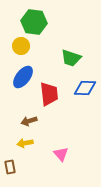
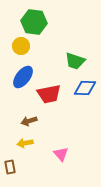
green trapezoid: moved 4 px right, 3 px down
red trapezoid: rotated 85 degrees clockwise
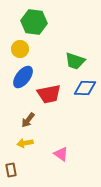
yellow circle: moved 1 px left, 3 px down
brown arrow: moved 1 px left, 1 px up; rotated 35 degrees counterclockwise
pink triangle: rotated 14 degrees counterclockwise
brown rectangle: moved 1 px right, 3 px down
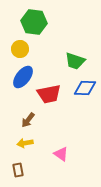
brown rectangle: moved 7 px right
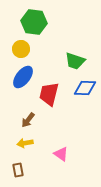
yellow circle: moved 1 px right
red trapezoid: rotated 115 degrees clockwise
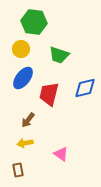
green trapezoid: moved 16 px left, 6 px up
blue ellipse: moved 1 px down
blue diamond: rotated 15 degrees counterclockwise
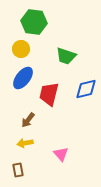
green trapezoid: moved 7 px right, 1 px down
blue diamond: moved 1 px right, 1 px down
pink triangle: rotated 14 degrees clockwise
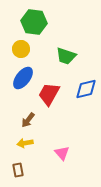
red trapezoid: rotated 15 degrees clockwise
pink triangle: moved 1 px right, 1 px up
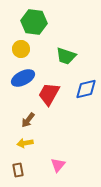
blue ellipse: rotated 25 degrees clockwise
pink triangle: moved 4 px left, 12 px down; rotated 21 degrees clockwise
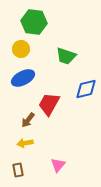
red trapezoid: moved 10 px down
